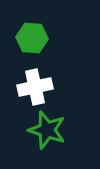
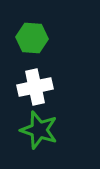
green star: moved 8 px left
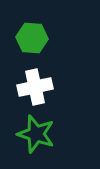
green star: moved 3 px left, 4 px down
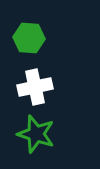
green hexagon: moved 3 px left
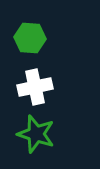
green hexagon: moved 1 px right
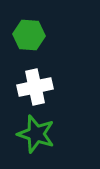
green hexagon: moved 1 px left, 3 px up
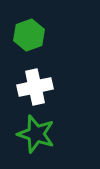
green hexagon: rotated 24 degrees counterclockwise
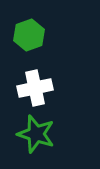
white cross: moved 1 px down
